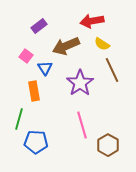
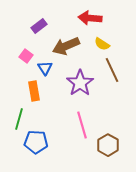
red arrow: moved 2 px left, 3 px up; rotated 15 degrees clockwise
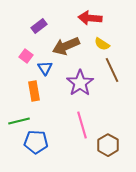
green line: moved 2 px down; rotated 60 degrees clockwise
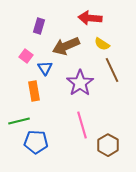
purple rectangle: rotated 35 degrees counterclockwise
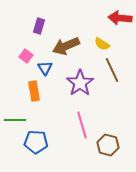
red arrow: moved 30 px right
green line: moved 4 px left, 1 px up; rotated 15 degrees clockwise
brown hexagon: rotated 15 degrees counterclockwise
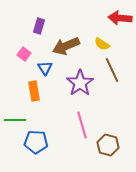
pink square: moved 2 px left, 2 px up
